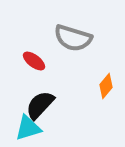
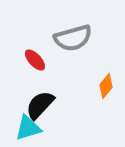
gray semicircle: rotated 33 degrees counterclockwise
red ellipse: moved 1 px right, 1 px up; rotated 10 degrees clockwise
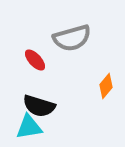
gray semicircle: moved 1 px left
black semicircle: moved 1 px left, 1 px down; rotated 116 degrees counterclockwise
cyan triangle: moved 1 px right, 1 px up; rotated 8 degrees clockwise
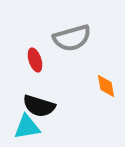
red ellipse: rotated 25 degrees clockwise
orange diamond: rotated 50 degrees counterclockwise
cyan triangle: moved 2 px left
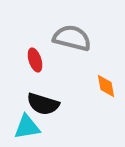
gray semicircle: rotated 150 degrees counterclockwise
black semicircle: moved 4 px right, 2 px up
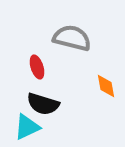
red ellipse: moved 2 px right, 7 px down
cyan triangle: rotated 16 degrees counterclockwise
